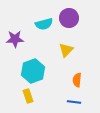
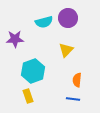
purple circle: moved 1 px left
cyan semicircle: moved 2 px up
blue line: moved 1 px left, 3 px up
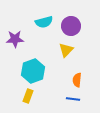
purple circle: moved 3 px right, 8 px down
yellow rectangle: rotated 40 degrees clockwise
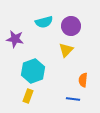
purple star: rotated 12 degrees clockwise
orange semicircle: moved 6 px right
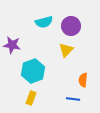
purple star: moved 3 px left, 6 px down
yellow rectangle: moved 3 px right, 2 px down
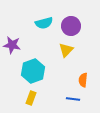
cyan semicircle: moved 1 px down
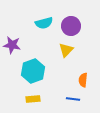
yellow rectangle: moved 2 px right, 1 px down; rotated 64 degrees clockwise
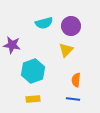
orange semicircle: moved 7 px left
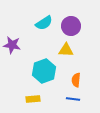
cyan semicircle: rotated 18 degrees counterclockwise
yellow triangle: rotated 49 degrees clockwise
cyan hexagon: moved 11 px right
